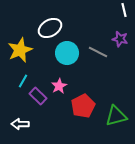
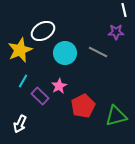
white ellipse: moved 7 px left, 3 px down
purple star: moved 4 px left, 7 px up; rotated 14 degrees counterclockwise
cyan circle: moved 2 px left
purple rectangle: moved 2 px right
white arrow: rotated 66 degrees counterclockwise
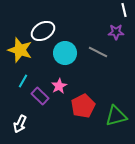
yellow star: rotated 30 degrees counterclockwise
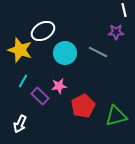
pink star: rotated 21 degrees clockwise
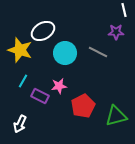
purple rectangle: rotated 18 degrees counterclockwise
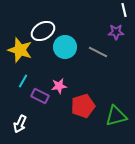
cyan circle: moved 6 px up
red pentagon: rotated 10 degrees clockwise
